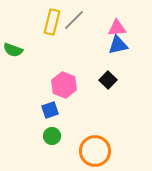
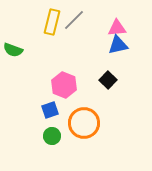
orange circle: moved 11 px left, 28 px up
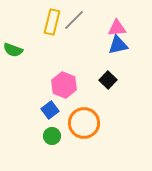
blue square: rotated 18 degrees counterclockwise
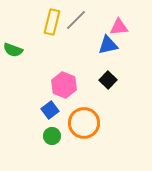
gray line: moved 2 px right
pink triangle: moved 2 px right, 1 px up
blue triangle: moved 10 px left
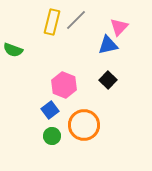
pink triangle: rotated 42 degrees counterclockwise
orange circle: moved 2 px down
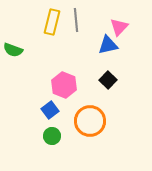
gray line: rotated 50 degrees counterclockwise
orange circle: moved 6 px right, 4 px up
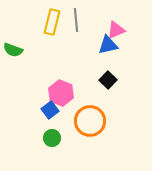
pink triangle: moved 3 px left, 3 px down; rotated 24 degrees clockwise
pink hexagon: moved 3 px left, 8 px down
green circle: moved 2 px down
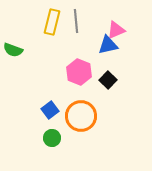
gray line: moved 1 px down
pink hexagon: moved 18 px right, 21 px up
orange circle: moved 9 px left, 5 px up
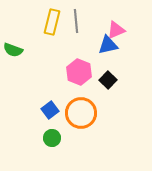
orange circle: moved 3 px up
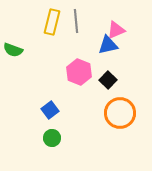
orange circle: moved 39 px right
